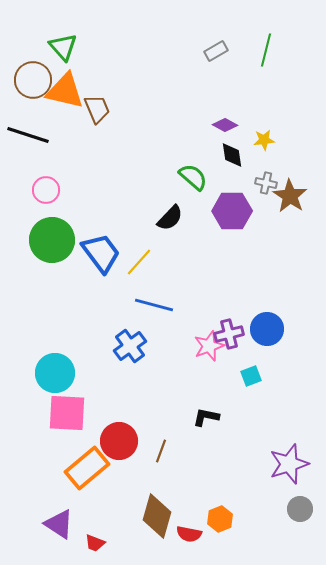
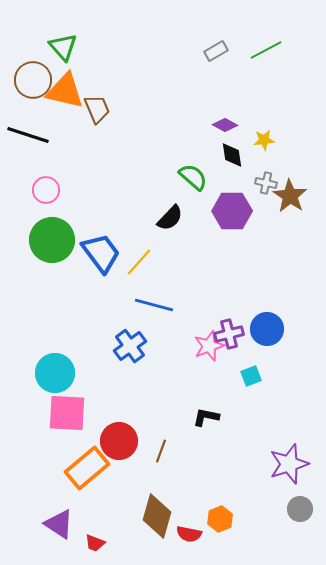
green line: rotated 48 degrees clockwise
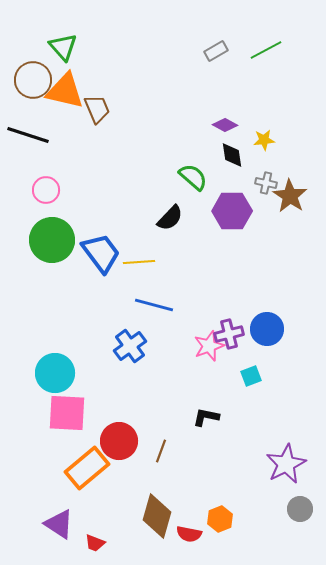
yellow line: rotated 44 degrees clockwise
purple star: moved 3 px left; rotated 9 degrees counterclockwise
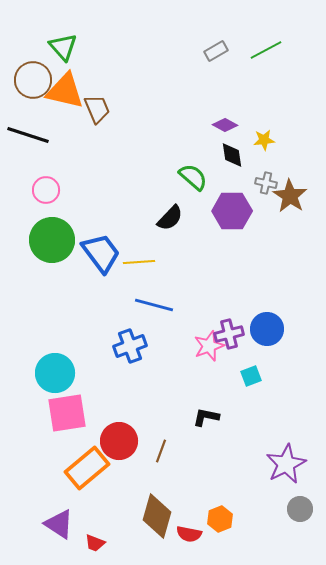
blue cross: rotated 16 degrees clockwise
pink square: rotated 12 degrees counterclockwise
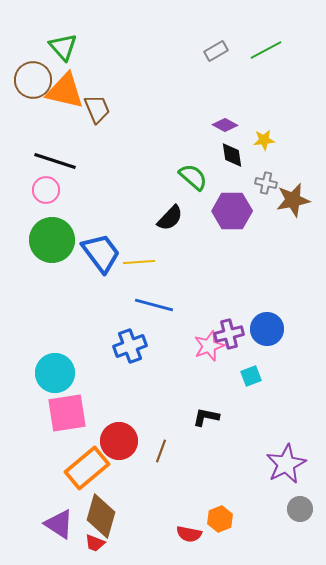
black line: moved 27 px right, 26 px down
brown star: moved 3 px right, 4 px down; rotated 28 degrees clockwise
brown diamond: moved 56 px left
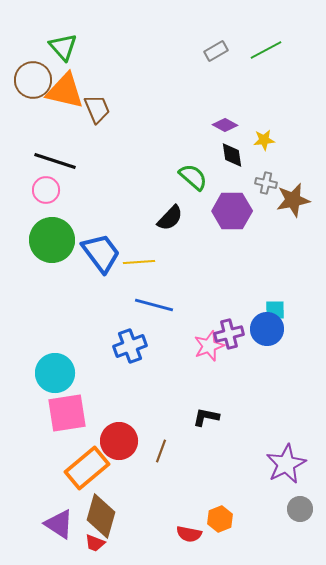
cyan square: moved 24 px right, 66 px up; rotated 20 degrees clockwise
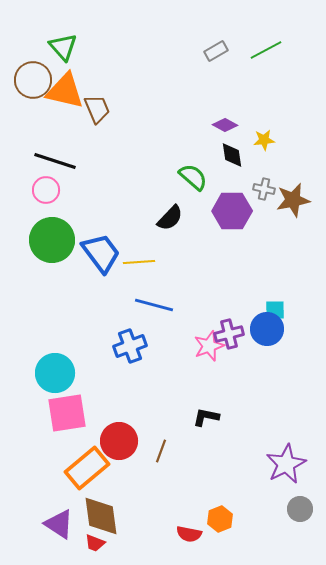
gray cross: moved 2 px left, 6 px down
brown diamond: rotated 24 degrees counterclockwise
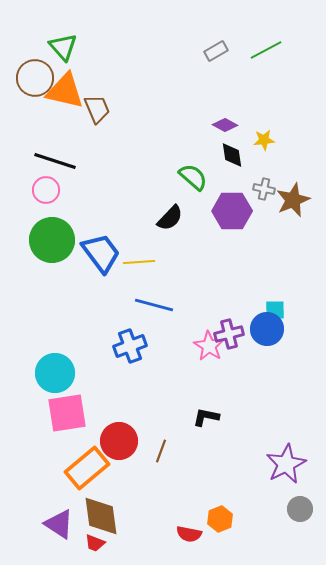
brown circle: moved 2 px right, 2 px up
brown star: rotated 12 degrees counterclockwise
pink star: rotated 20 degrees counterclockwise
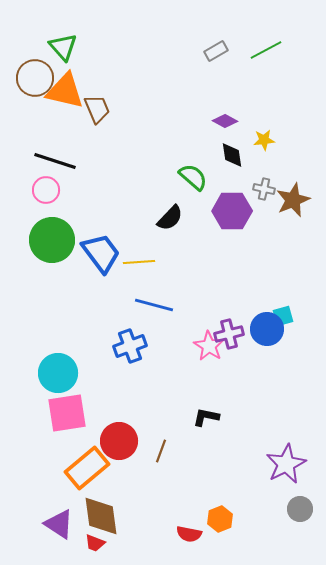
purple diamond: moved 4 px up
cyan square: moved 8 px right, 6 px down; rotated 15 degrees counterclockwise
cyan circle: moved 3 px right
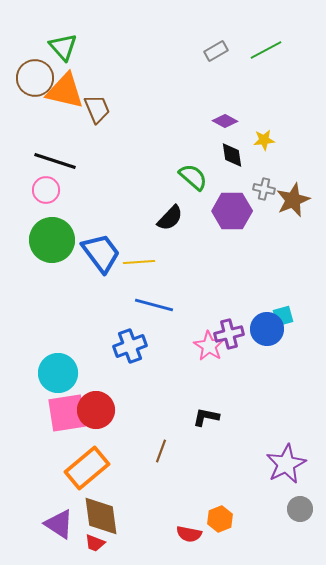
red circle: moved 23 px left, 31 px up
